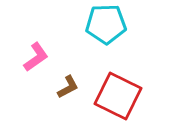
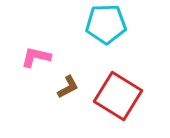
pink L-shape: rotated 132 degrees counterclockwise
red square: rotated 6 degrees clockwise
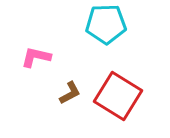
brown L-shape: moved 2 px right, 6 px down
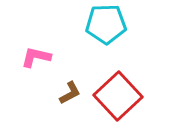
red square: rotated 15 degrees clockwise
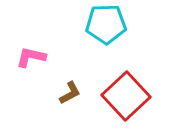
pink L-shape: moved 5 px left
red square: moved 8 px right
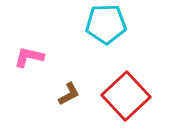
pink L-shape: moved 2 px left
brown L-shape: moved 1 px left, 1 px down
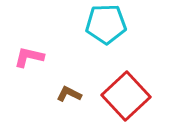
brown L-shape: rotated 125 degrees counterclockwise
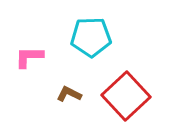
cyan pentagon: moved 15 px left, 13 px down
pink L-shape: rotated 12 degrees counterclockwise
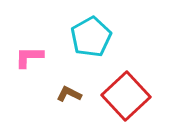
cyan pentagon: rotated 27 degrees counterclockwise
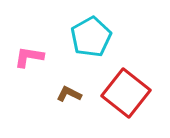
pink L-shape: rotated 8 degrees clockwise
red square: moved 3 px up; rotated 9 degrees counterclockwise
